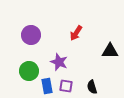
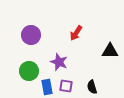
blue rectangle: moved 1 px down
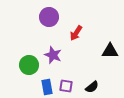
purple circle: moved 18 px right, 18 px up
purple star: moved 6 px left, 7 px up
green circle: moved 6 px up
black semicircle: rotated 112 degrees counterclockwise
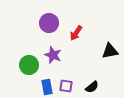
purple circle: moved 6 px down
black triangle: rotated 12 degrees counterclockwise
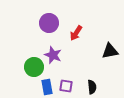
green circle: moved 5 px right, 2 px down
black semicircle: rotated 56 degrees counterclockwise
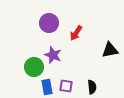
black triangle: moved 1 px up
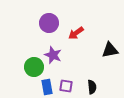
red arrow: rotated 21 degrees clockwise
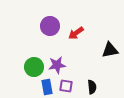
purple circle: moved 1 px right, 3 px down
purple star: moved 4 px right, 10 px down; rotated 30 degrees counterclockwise
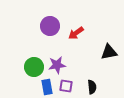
black triangle: moved 1 px left, 2 px down
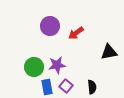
purple square: rotated 32 degrees clockwise
